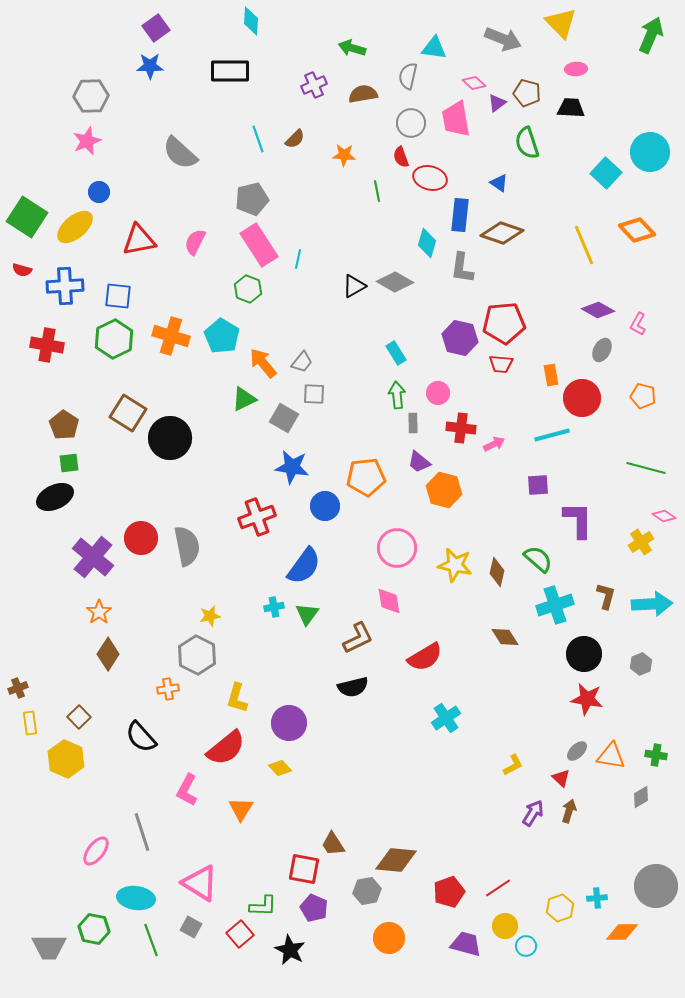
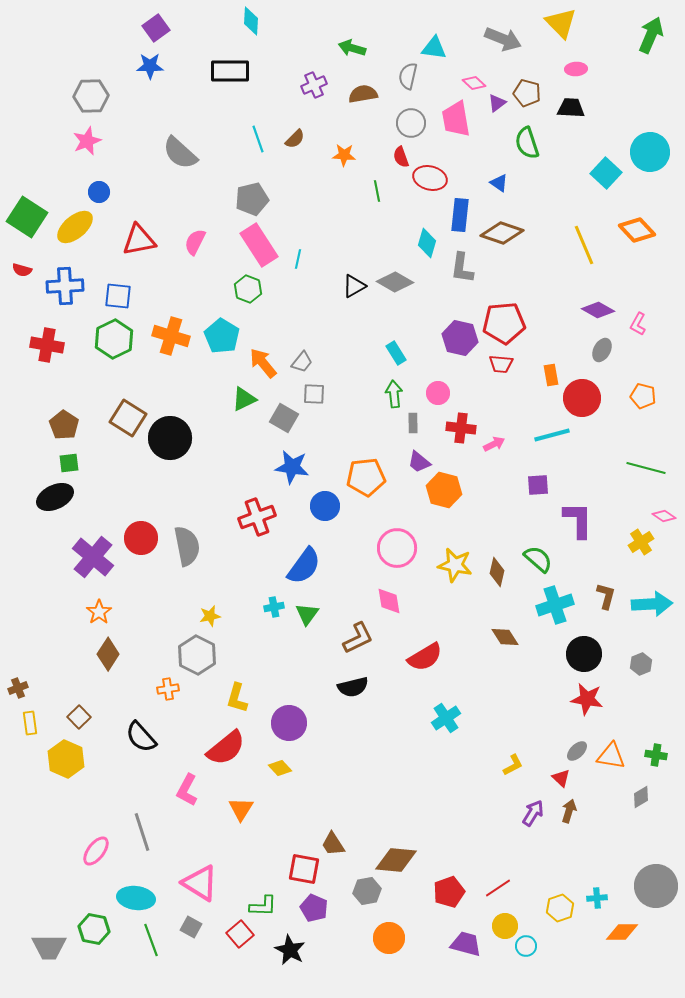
green arrow at (397, 395): moved 3 px left, 1 px up
brown square at (128, 413): moved 5 px down
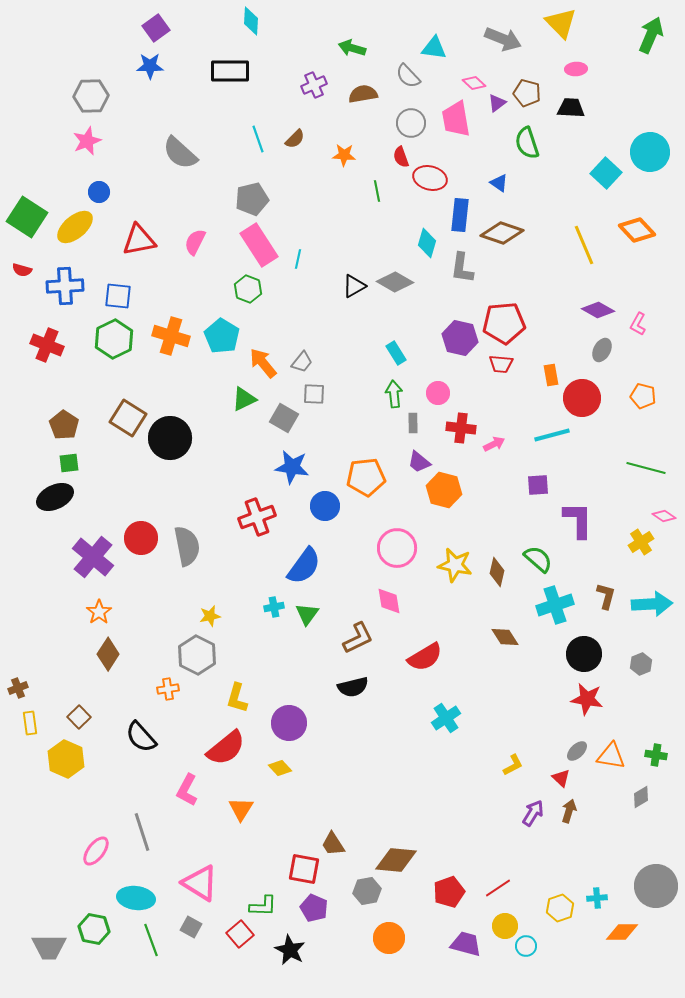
gray semicircle at (408, 76): rotated 56 degrees counterclockwise
red cross at (47, 345): rotated 12 degrees clockwise
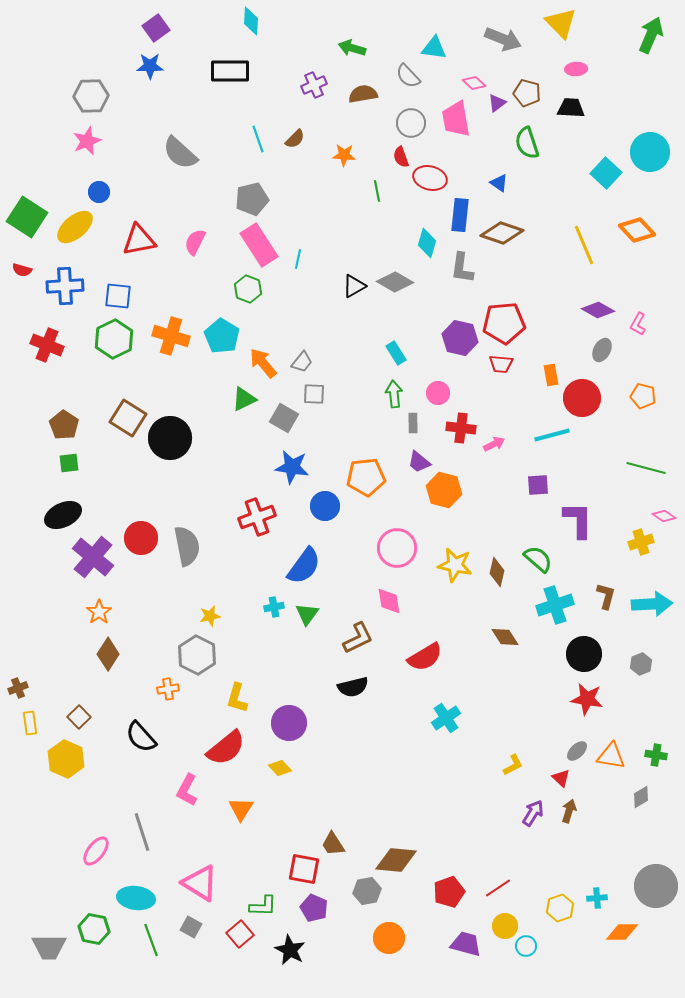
black ellipse at (55, 497): moved 8 px right, 18 px down
yellow cross at (641, 542): rotated 15 degrees clockwise
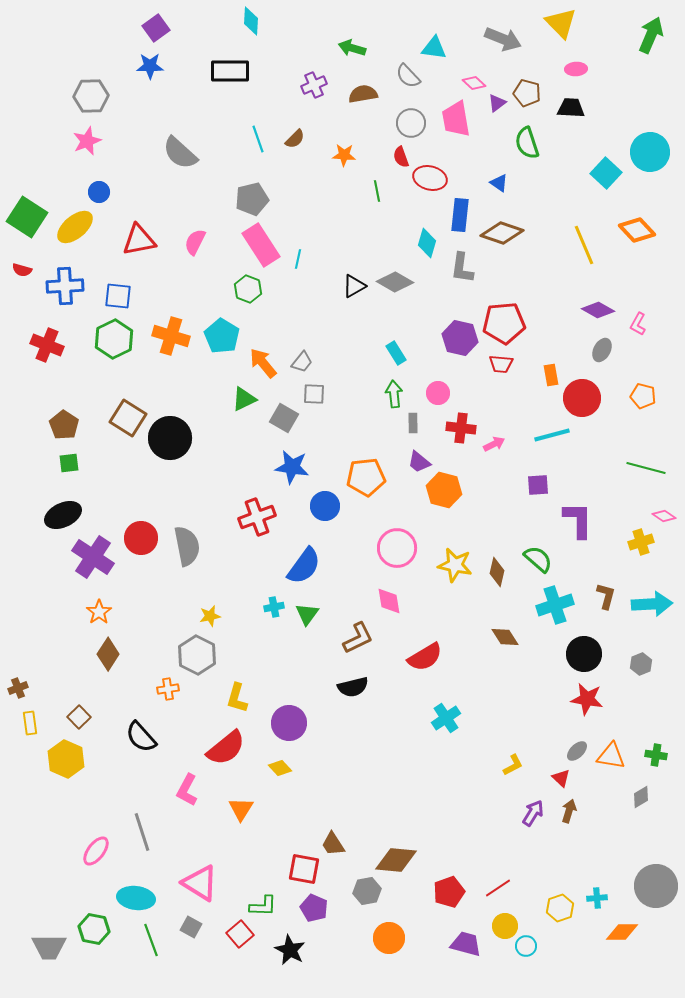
pink rectangle at (259, 245): moved 2 px right
purple cross at (93, 557): rotated 6 degrees counterclockwise
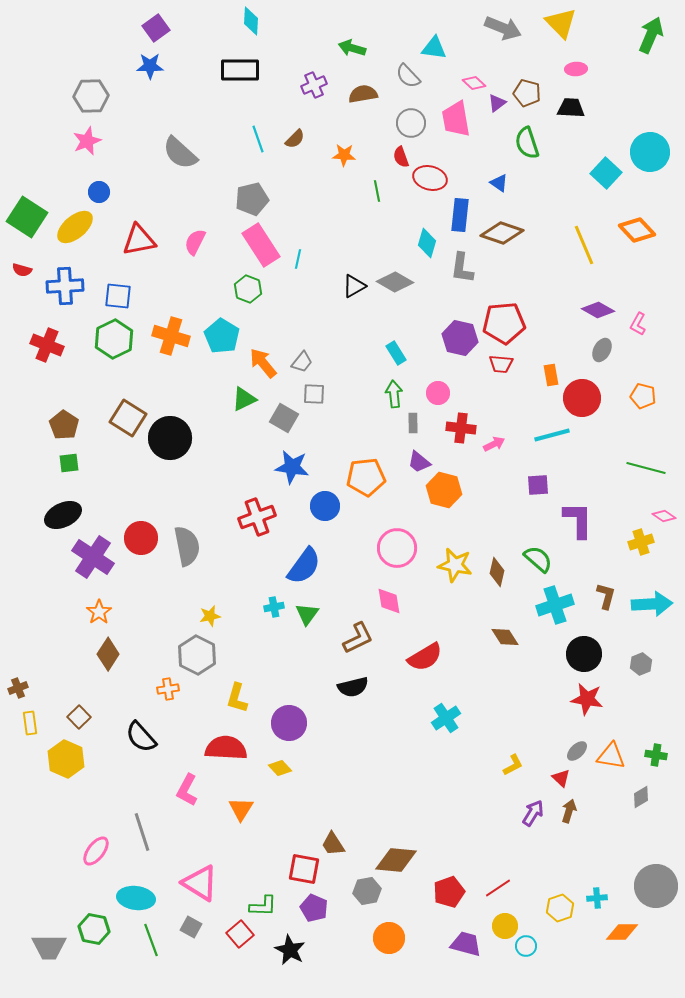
gray arrow at (503, 39): moved 11 px up
black rectangle at (230, 71): moved 10 px right, 1 px up
red semicircle at (226, 748): rotated 138 degrees counterclockwise
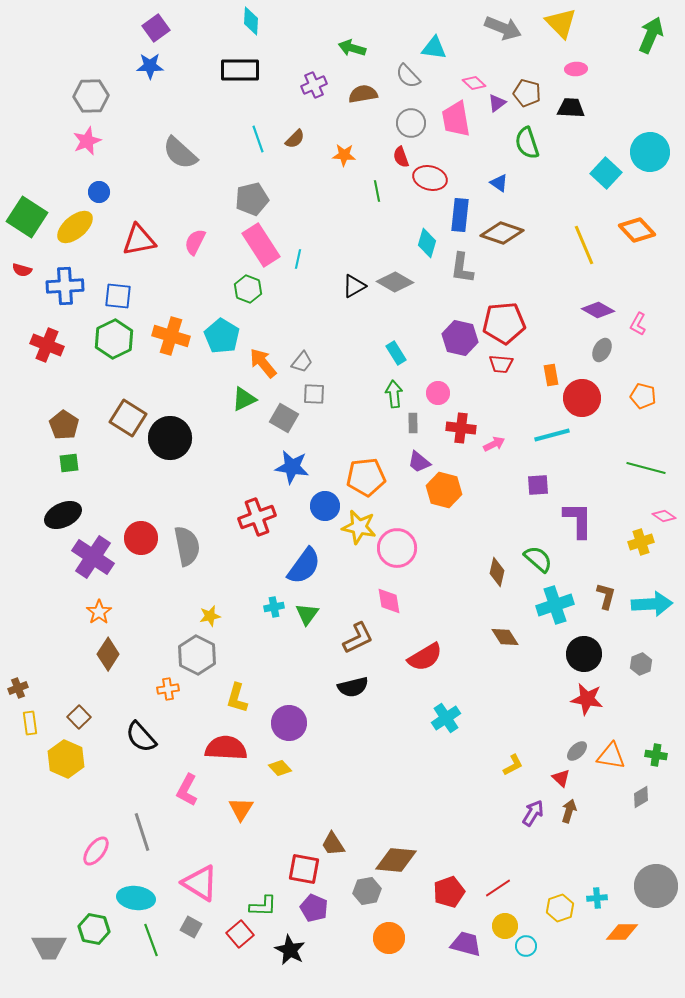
yellow star at (455, 565): moved 96 px left, 38 px up
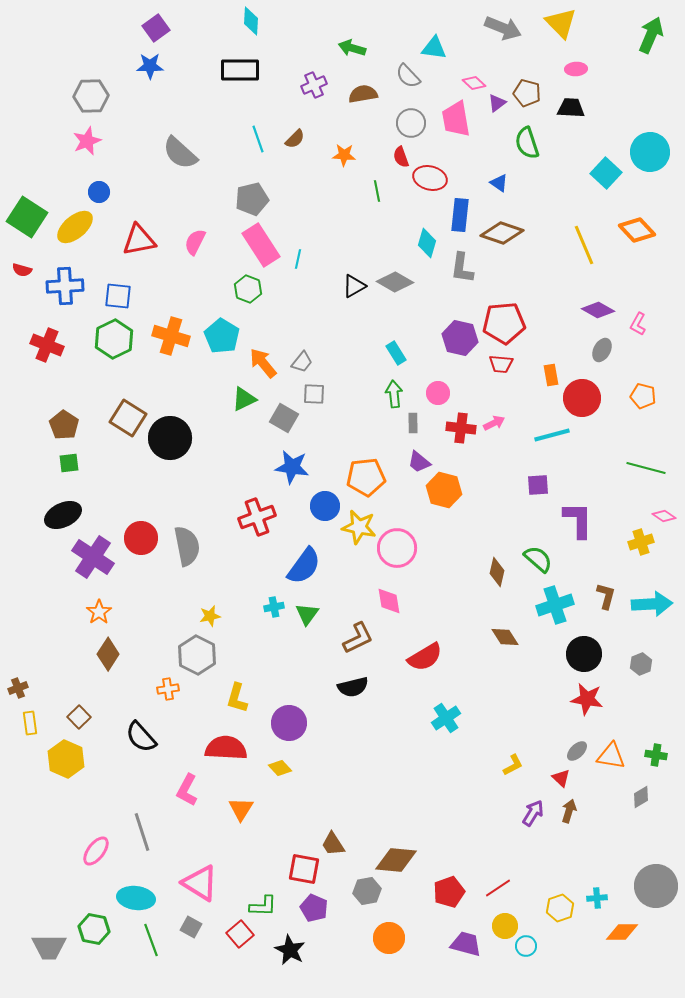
pink arrow at (494, 444): moved 21 px up
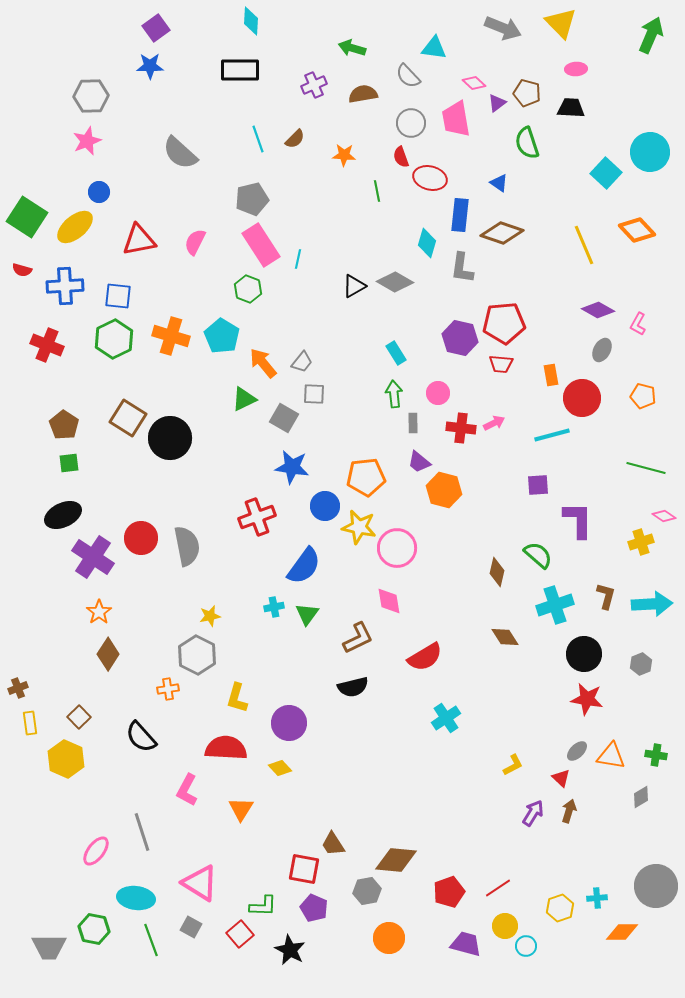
green semicircle at (538, 559): moved 4 px up
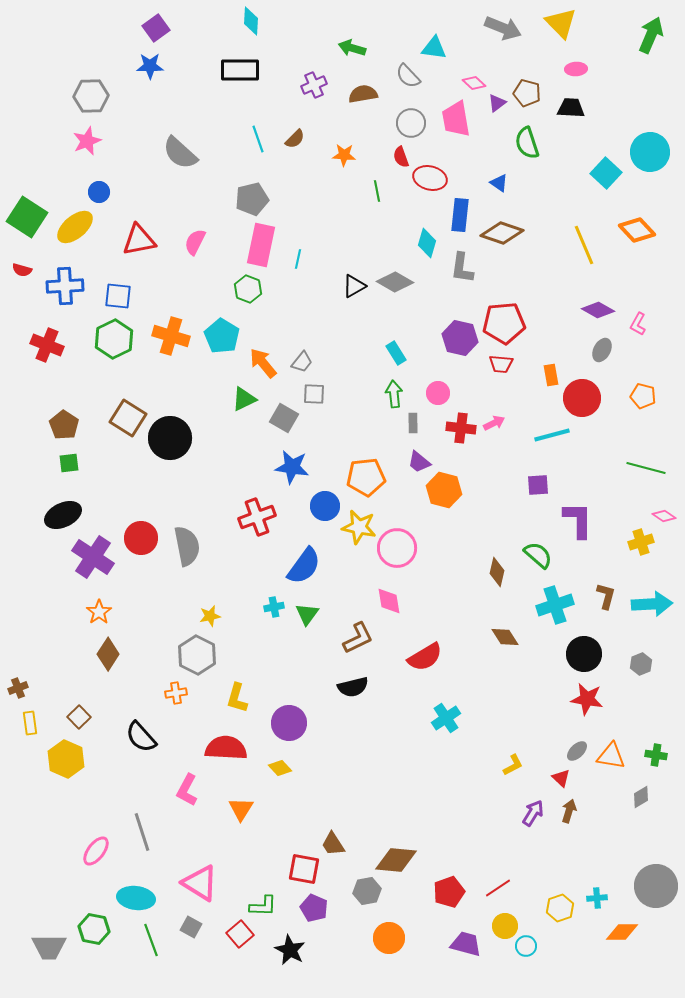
pink rectangle at (261, 245): rotated 45 degrees clockwise
orange cross at (168, 689): moved 8 px right, 4 px down
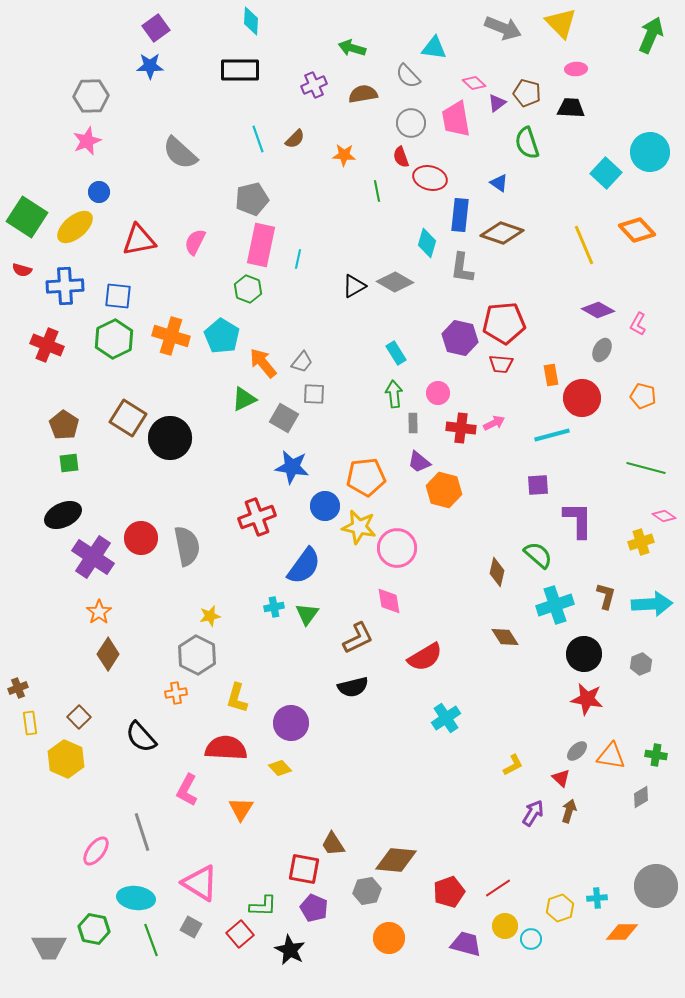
purple circle at (289, 723): moved 2 px right
cyan circle at (526, 946): moved 5 px right, 7 px up
